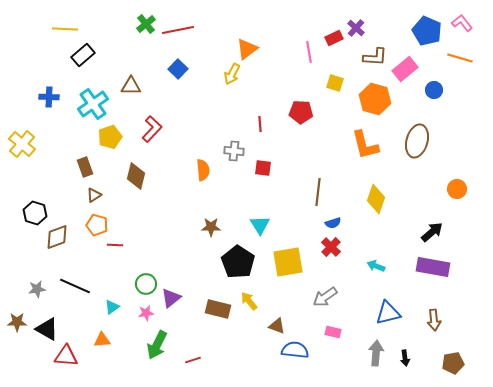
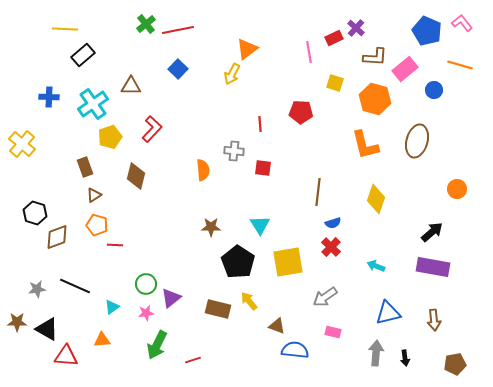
orange line at (460, 58): moved 7 px down
brown pentagon at (453, 363): moved 2 px right, 1 px down
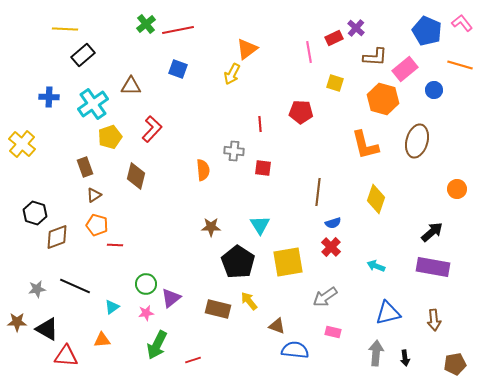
blue square at (178, 69): rotated 24 degrees counterclockwise
orange hexagon at (375, 99): moved 8 px right
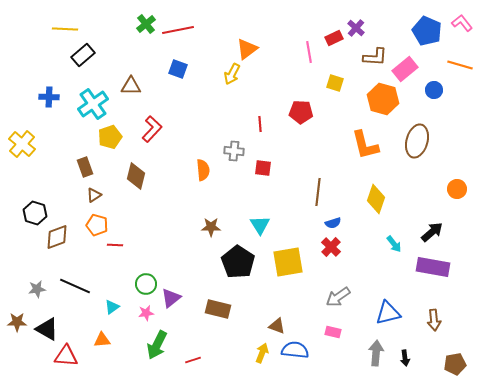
cyan arrow at (376, 266): moved 18 px right, 22 px up; rotated 150 degrees counterclockwise
gray arrow at (325, 297): moved 13 px right
yellow arrow at (249, 301): moved 13 px right, 52 px down; rotated 60 degrees clockwise
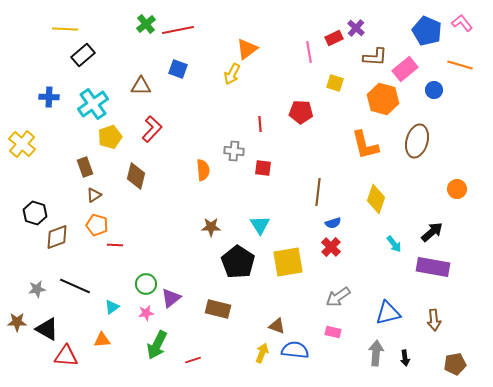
brown triangle at (131, 86): moved 10 px right
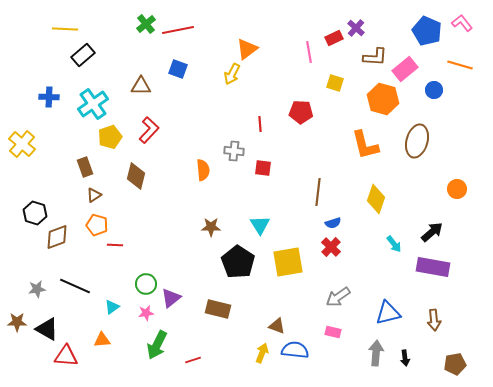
red L-shape at (152, 129): moved 3 px left, 1 px down
